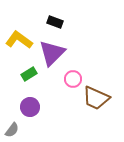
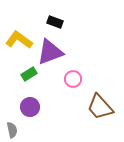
purple triangle: moved 2 px left, 1 px up; rotated 24 degrees clockwise
brown trapezoid: moved 4 px right, 9 px down; rotated 24 degrees clockwise
gray semicircle: rotated 49 degrees counterclockwise
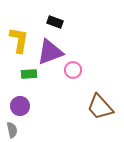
yellow L-shape: rotated 64 degrees clockwise
green rectangle: rotated 28 degrees clockwise
pink circle: moved 9 px up
purple circle: moved 10 px left, 1 px up
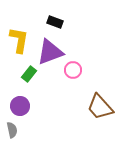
green rectangle: rotated 49 degrees counterclockwise
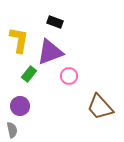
pink circle: moved 4 px left, 6 px down
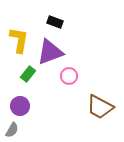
green rectangle: moved 1 px left
brown trapezoid: rotated 20 degrees counterclockwise
gray semicircle: rotated 42 degrees clockwise
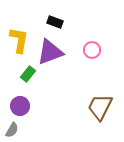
pink circle: moved 23 px right, 26 px up
brown trapezoid: rotated 88 degrees clockwise
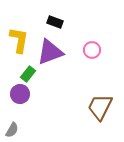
purple circle: moved 12 px up
